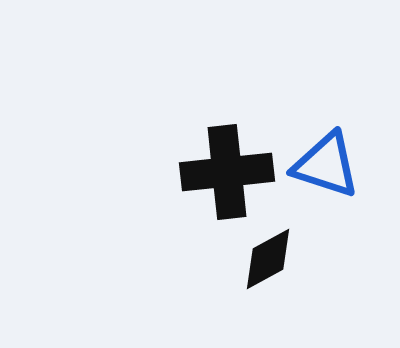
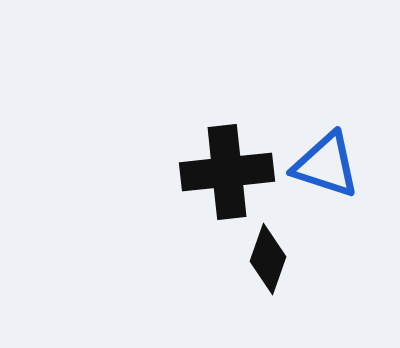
black diamond: rotated 42 degrees counterclockwise
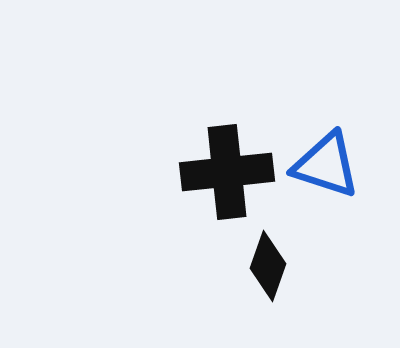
black diamond: moved 7 px down
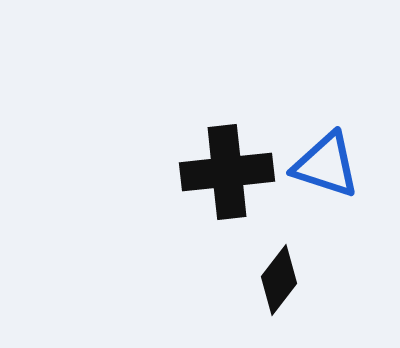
black diamond: moved 11 px right, 14 px down; rotated 18 degrees clockwise
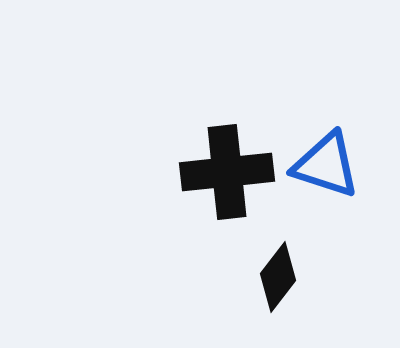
black diamond: moved 1 px left, 3 px up
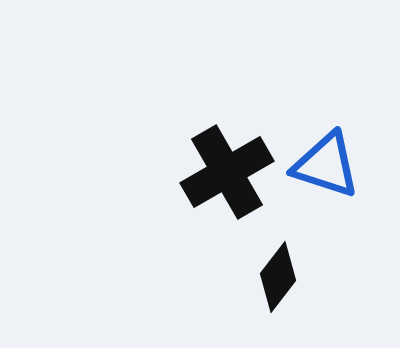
black cross: rotated 24 degrees counterclockwise
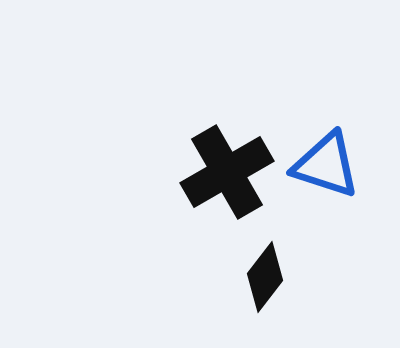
black diamond: moved 13 px left
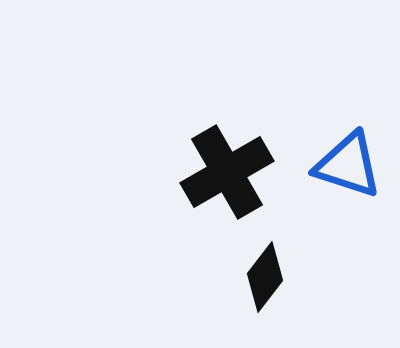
blue triangle: moved 22 px right
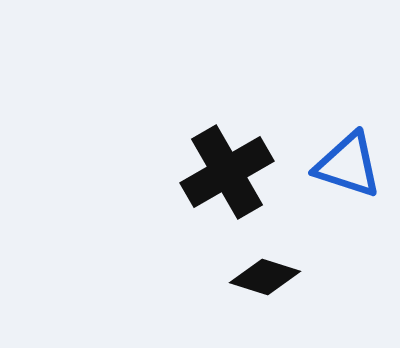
black diamond: rotated 70 degrees clockwise
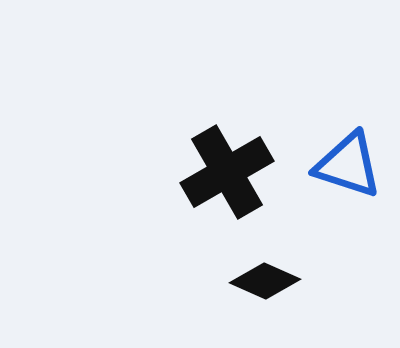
black diamond: moved 4 px down; rotated 6 degrees clockwise
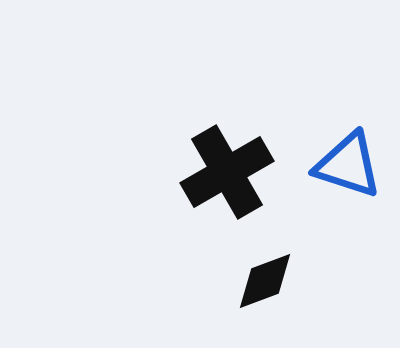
black diamond: rotated 44 degrees counterclockwise
